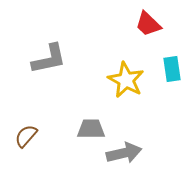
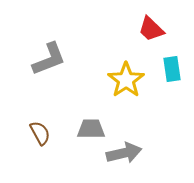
red trapezoid: moved 3 px right, 5 px down
gray L-shape: rotated 9 degrees counterclockwise
yellow star: rotated 9 degrees clockwise
brown semicircle: moved 14 px right, 3 px up; rotated 110 degrees clockwise
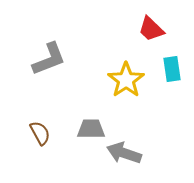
gray arrow: rotated 148 degrees counterclockwise
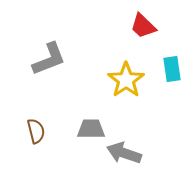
red trapezoid: moved 8 px left, 3 px up
brown semicircle: moved 4 px left, 2 px up; rotated 15 degrees clockwise
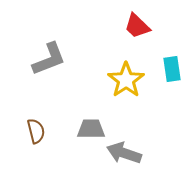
red trapezoid: moved 6 px left
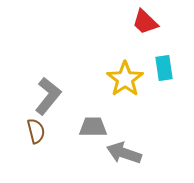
red trapezoid: moved 8 px right, 4 px up
gray L-shape: moved 1 px left, 37 px down; rotated 30 degrees counterclockwise
cyan rectangle: moved 8 px left, 1 px up
yellow star: moved 1 px left, 1 px up
gray trapezoid: moved 2 px right, 2 px up
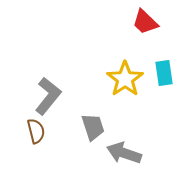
cyan rectangle: moved 5 px down
gray trapezoid: rotated 72 degrees clockwise
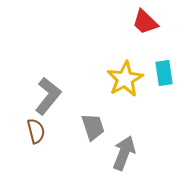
yellow star: rotated 6 degrees clockwise
gray arrow: rotated 92 degrees clockwise
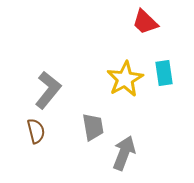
gray L-shape: moved 6 px up
gray trapezoid: rotated 8 degrees clockwise
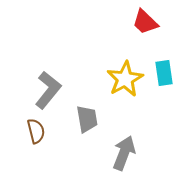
gray trapezoid: moved 6 px left, 8 px up
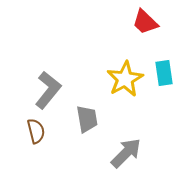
gray arrow: moved 2 px right; rotated 24 degrees clockwise
